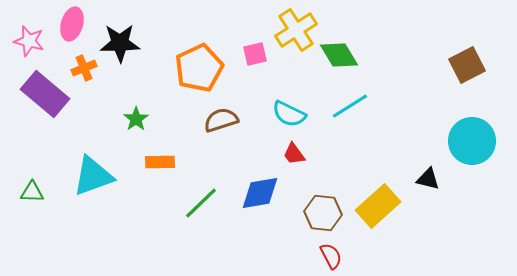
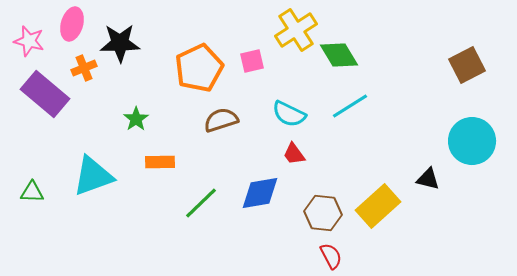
pink square: moved 3 px left, 7 px down
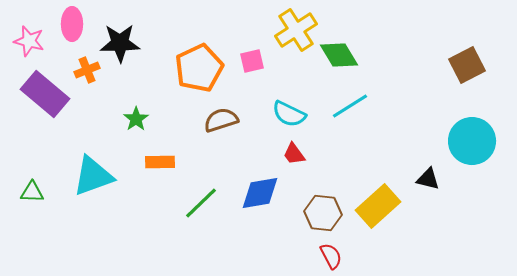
pink ellipse: rotated 16 degrees counterclockwise
orange cross: moved 3 px right, 2 px down
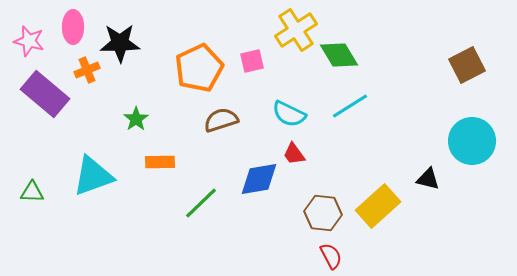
pink ellipse: moved 1 px right, 3 px down
blue diamond: moved 1 px left, 14 px up
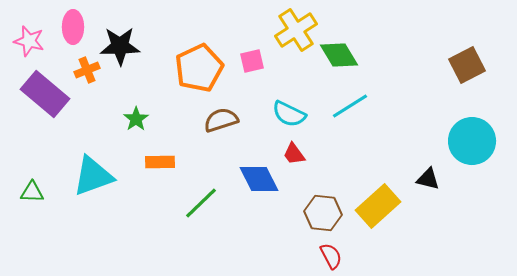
black star: moved 3 px down
blue diamond: rotated 72 degrees clockwise
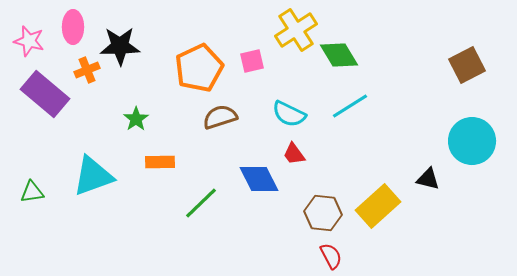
brown semicircle: moved 1 px left, 3 px up
green triangle: rotated 10 degrees counterclockwise
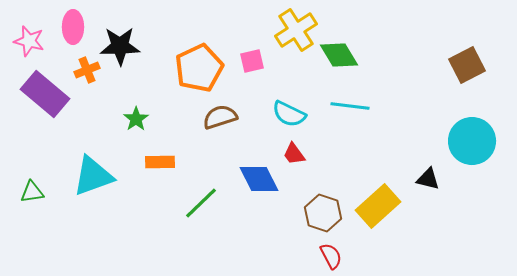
cyan line: rotated 39 degrees clockwise
brown hexagon: rotated 12 degrees clockwise
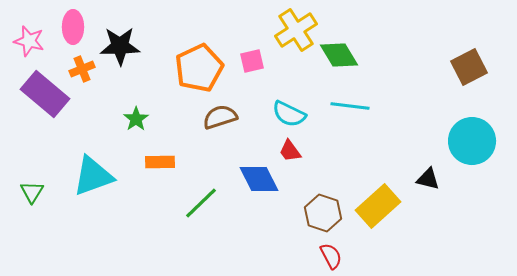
brown square: moved 2 px right, 2 px down
orange cross: moved 5 px left, 1 px up
red trapezoid: moved 4 px left, 3 px up
green triangle: rotated 50 degrees counterclockwise
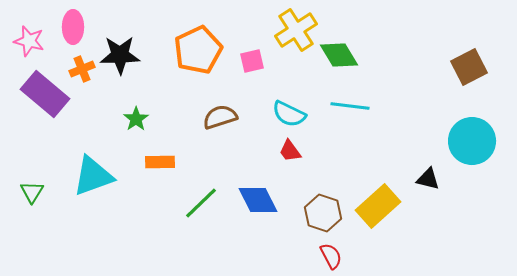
black star: moved 9 px down
orange pentagon: moved 1 px left, 18 px up
blue diamond: moved 1 px left, 21 px down
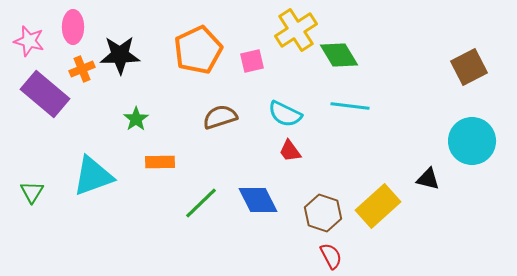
cyan semicircle: moved 4 px left
